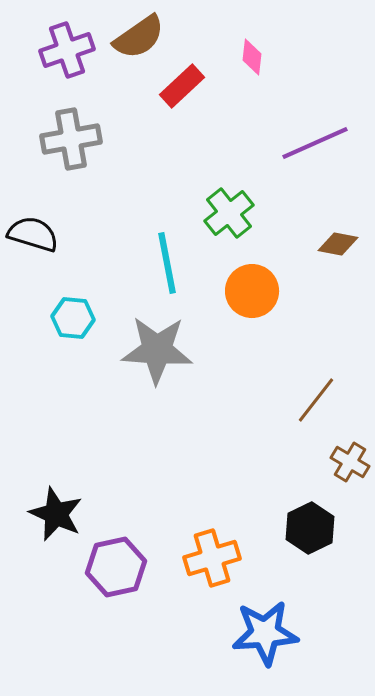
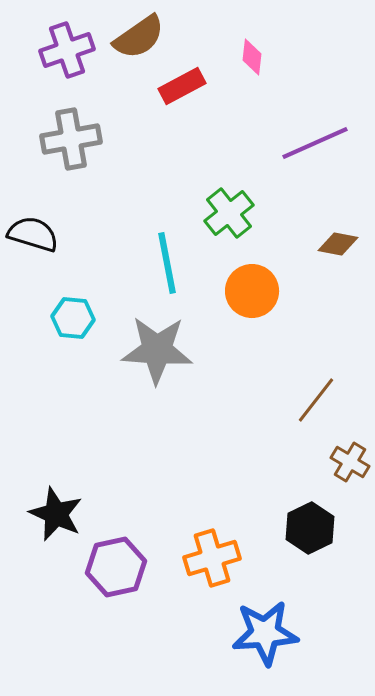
red rectangle: rotated 15 degrees clockwise
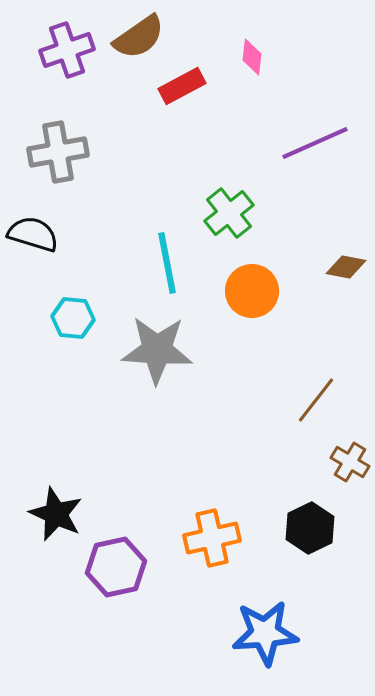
gray cross: moved 13 px left, 13 px down
brown diamond: moved 8 px right, 23 px down
orange cross: moved 20 px up; rotated 4 degrees clockwise
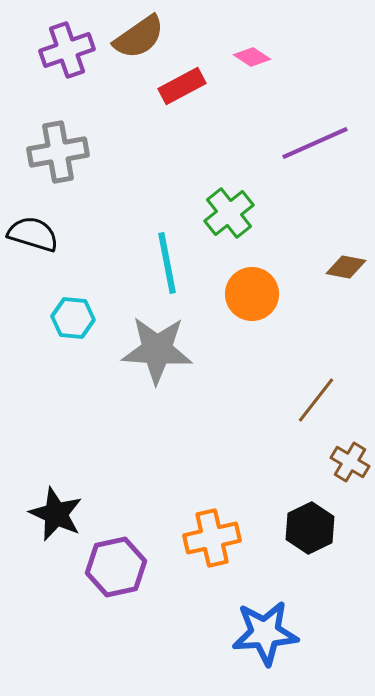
pink diamond: rotated 63 degrees counterclockwise
orange circle: moved 3 px down
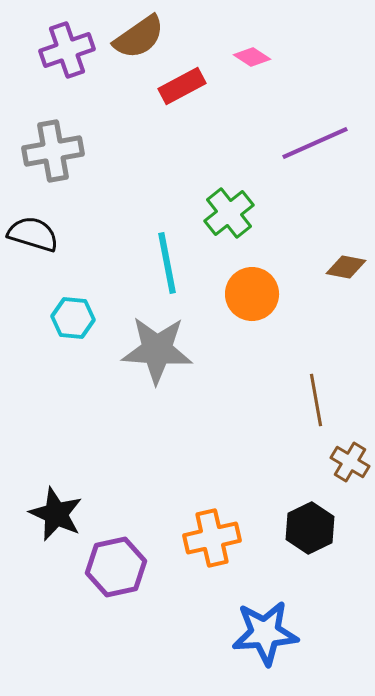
gray cross: moved 5 px left, 1 px up
brown line: rotated 48 degrees counterclockwise
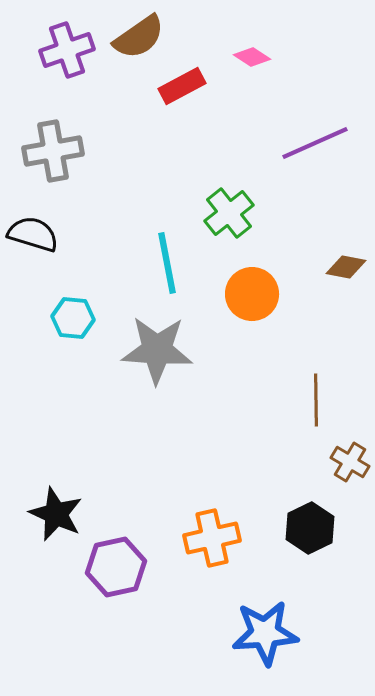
brown line: rotated 9 degrees clockwise
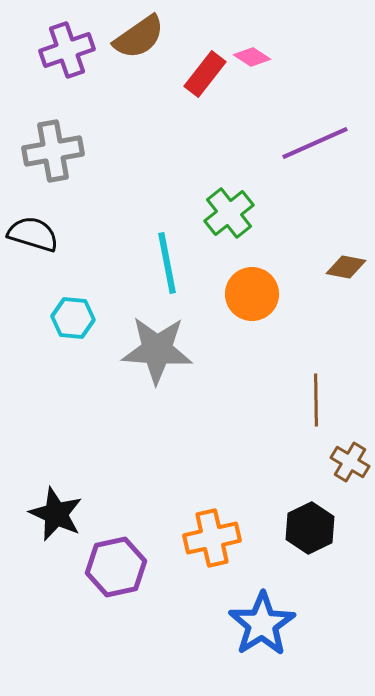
red rectangle: moved 23 px right, 12 px up; rotated 24 degrees counterclockwise
blue star: moved 3 px left, 9 px up; rotated 28 degrees counterclockwise
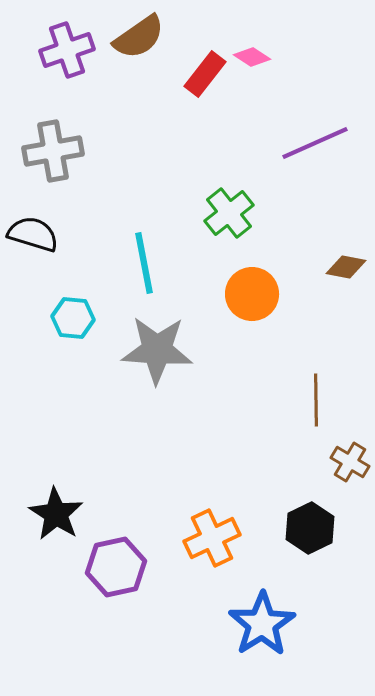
cyan line: moved 23 px left
black star: rotated 8 degrees clockwise
orange cross: rotated 12 degrees counterclockwise
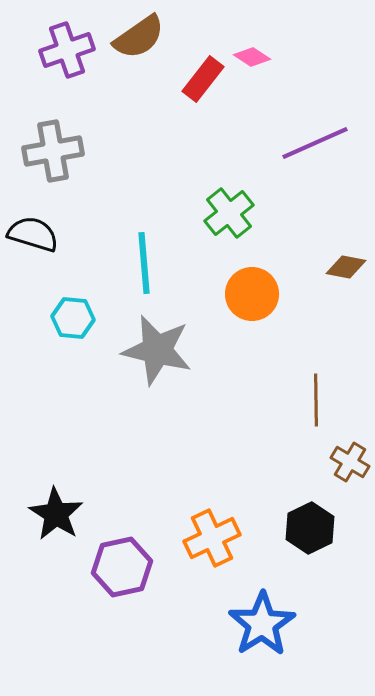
red rectangle: moved 2 px left, 5 px down
cyan line: rotated 6 degrees clockwise
gray star: rotated 10 degrees clockwise
purple hexagon: moved 6 px right
